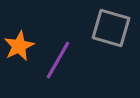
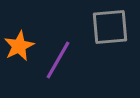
gray square: moved 1 px left, 1 px up; rotated 21 degrees counterclockwise
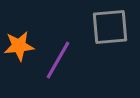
orange star: rotated 20 degrees clockwise
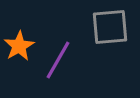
orange star: rotated 24 degrees counterclockwise
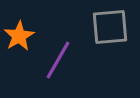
orange star: moved 10 px up
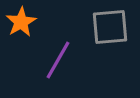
orange star: moved 2 px right, 14 px up
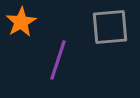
purple line: rotated 12 degrees counterclockwise
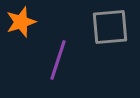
orange star: rotated 12 degrees clockwise
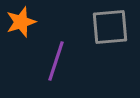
purple line: moved 2 px left, 1 px down
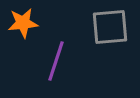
orange star: moved 2 px right, 1 px down; rotated 12 degrees clockwise
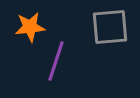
orange star: moved 7 px right, 4 px down
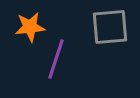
purple line: moved 2 px up
